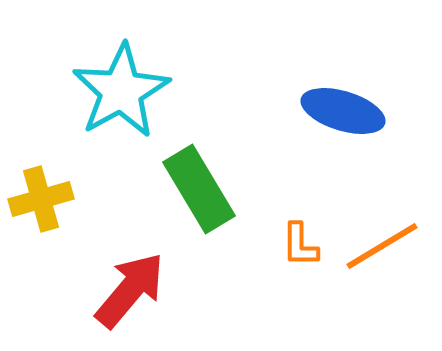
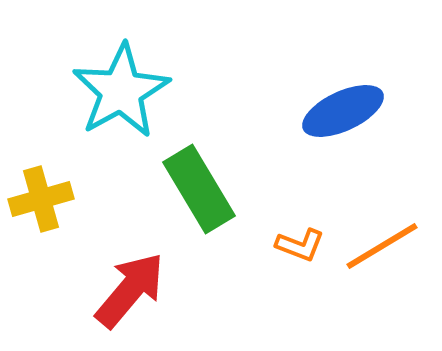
blue ellipse: rotated 42 degrees counterclockwise
orange L-shape: rotated 69 degrees counterclockwise
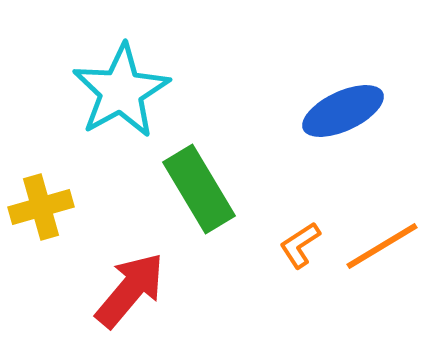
yellow cross: moved 8 px down
orange L-shape: rotated 126 degrees clockwise
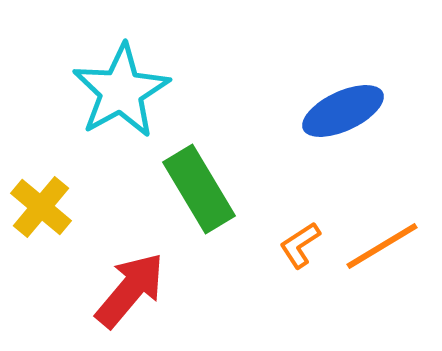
yellow cross: rotated 34 degrees counterclockwise
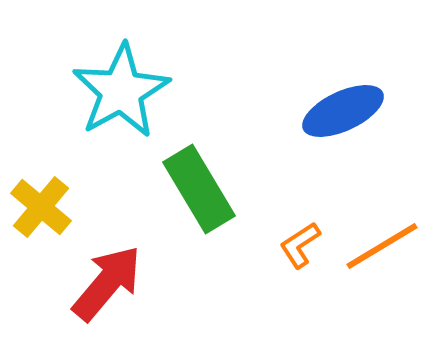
red arrow: moved 23 px left, 7 px up
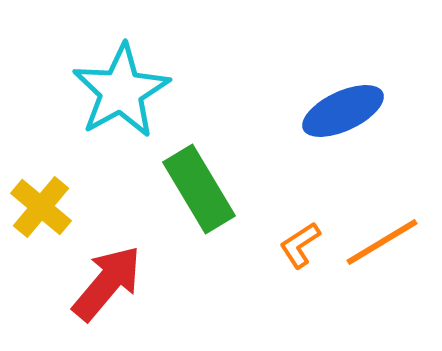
orange line: moved 4 px up
